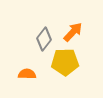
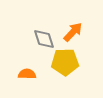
gray diamond: rotated 55 degrees counterclockwise
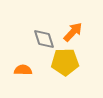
orange semicircle: moved 4 px left, 4 px up
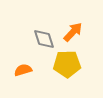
yellow pentagon: moved 2 px right, 2 px down
orange semicircle: rotated 18 degrees counterclockwise
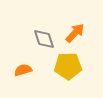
orange arrow: moved 2 px right, 1 px down
yellow pentagon: moved 1 px right, 2 px down
